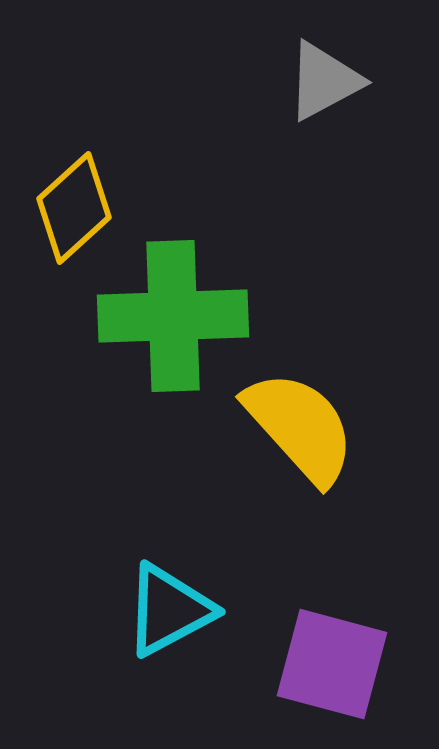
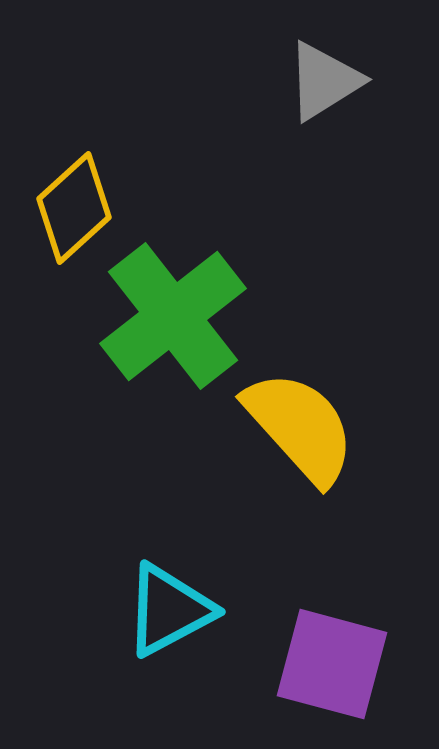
gray triangle: rotated 4 degrees counterclockwise
green cross: rotated 36 degrees counterclockwise
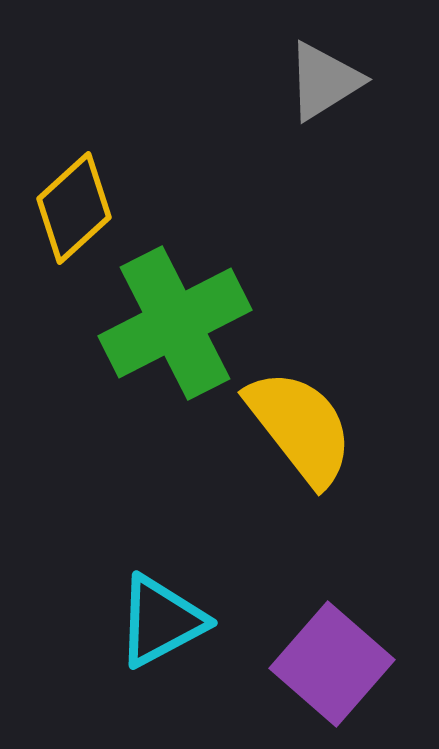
green cross: moved 2 px right, 7 px down; rotated 11 degrees clockwise
yellow semicircle: rotated 4 degrees clockwise
cyan triangle: moved 8 px left, 11 px down
purple square: rotated 26 degrees clockwise
